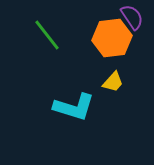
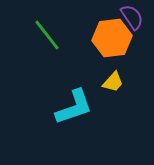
cyan L-shape: rotated 36 degrees counterclockwise
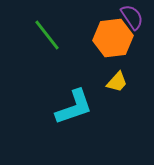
orange hexagon: moved 1 px right
yellow trapezoid: moved 4 px right
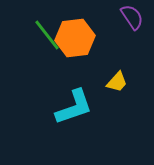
orange hexagon: moved 38 px left
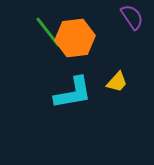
green line: moved 1 px right, 3 px up
cyan L-shape: moved 1 px left, 14 px up; rotated 9 degrees clockwise
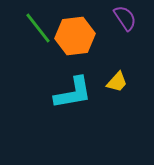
purple semicircle: moved 7 px left, 1 px down
green line: moved 10 px left, 4 px up
orange hexagon: moved 2 px up
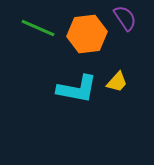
green line: rotated 28 degrees counterclockwise
orange hexagon: moved 12 px right, 2 px up
cyan L-shape: moved 4 px right, 4 px up; rotated 21 degrees clockwise
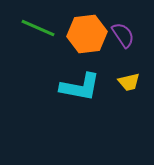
purple semicircle: moved 2 px left, 17 px down
yellow trapezoid: moved 12 px right; rotated 35 degrees clockwise
cyan L-shape: moved 3 px right, 2 px up
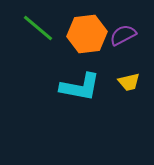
green line: rotated 16 degrees clockwise
purple semicircle: rotated 84 degrees counterclockwise
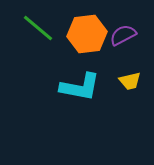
yellow trapezoid: moved 1 px right, 1 px up
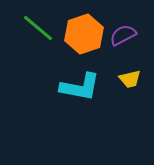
orange hexagon: moved 3 px left; rotated 12 degrees counterclockwise
yellow trapezoid: moved 2 px up
